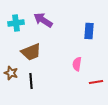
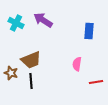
cyan cross: rotated 35 degrees clockwise
brown trapezoid: moved 8 px down
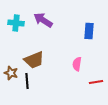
cyan cross: rotated 21 degrees counterclockwise
brown trapezoid: moved 3 px right
black line: moved 4 px left
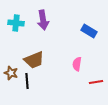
purple arrow: rotated 132 degrees counterclockwise
blue rectangle: rotated 63 degrees counterclockwise
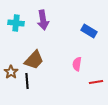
brown trapezoid: rotated 25 degrees counterclockwise
brown star: moved 1 px up; rotated 16 degrees clockwise
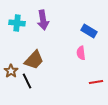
cyan cross: moved 1 px right
pink semicircle: moved 4 px right, 11 px up; rotated 16 degrees counterclockwise
brown star: moved 1 px up
black line: rotated 21 degrees counterclockwise
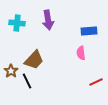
purple arrow: moved 5 px right
blue rectangle: rotated 35 degrees counterclockwise
red line: rotated 16 degrees counterclockwise
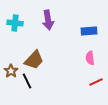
cyan cross: moved 2 px left
pink semicircle: moved 9 px right, 5 px down
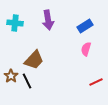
blue rectangle: moved 4 px left, 5 px up; rotated 28 degrees counterclockwise
pink semicircle: moved 4 px left, 9 px up; rotated 24 degrees clockwise
brown star: moved 5 px down
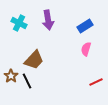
cyan cross: moved 4 px right; rotated 21 degrees clockwise
